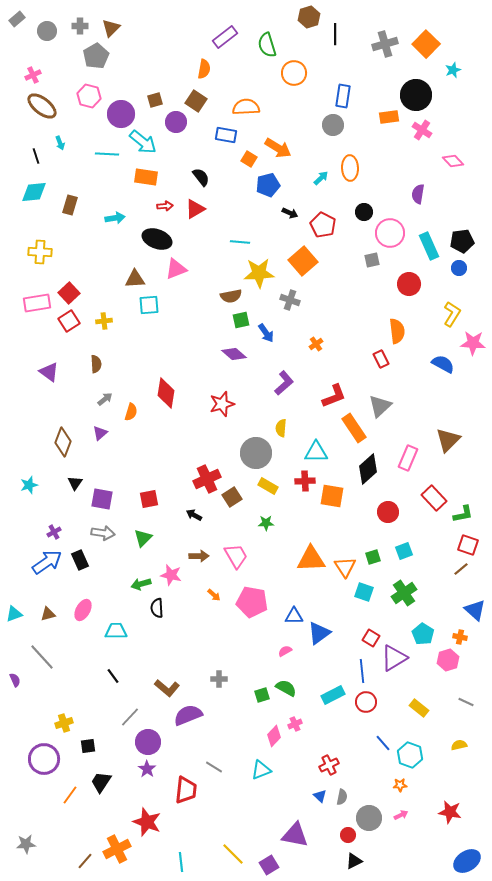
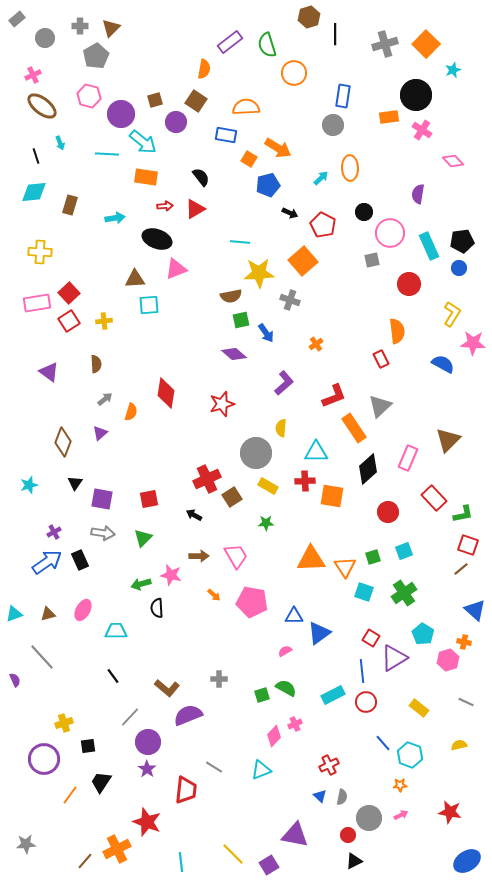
gray circle at (47, 31): moved 2 px left, 7 px down
purple rectangle at (225, 37): moved 5 px right, 5 px down
orange cross at (460, 637): moved 4 px right, 5 px down
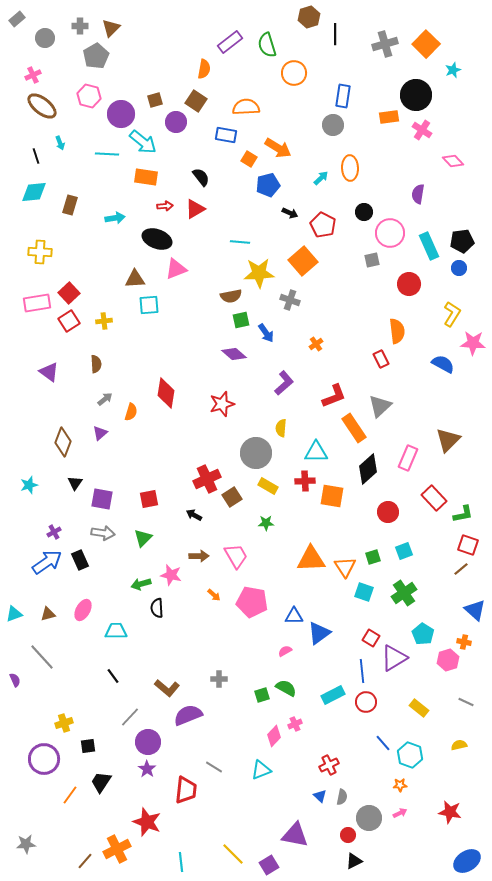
pink arrow at (401, 815): moved 1 px left, 2 px up
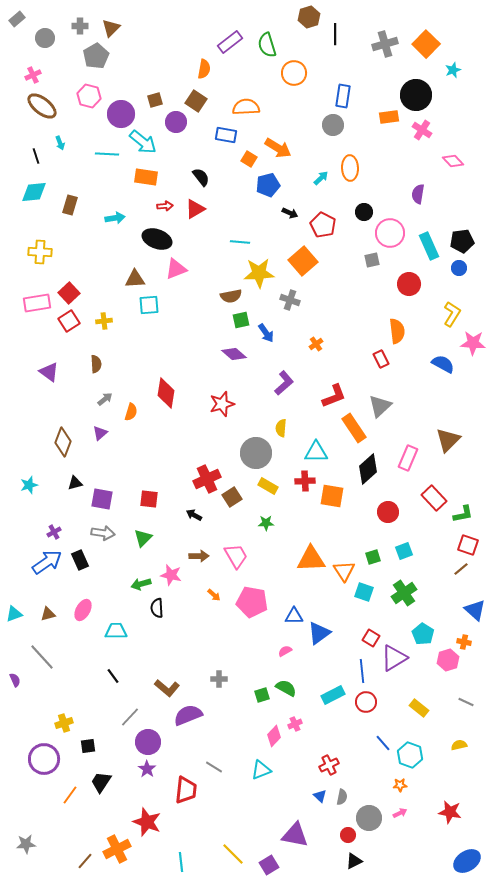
black triangle at (75, 483): rotated 42 degrees clockwise
red square at (149, 499): rotated 18 degrees clockwise
orange triangle at (345, 567): moved 1 px left, 4 px down
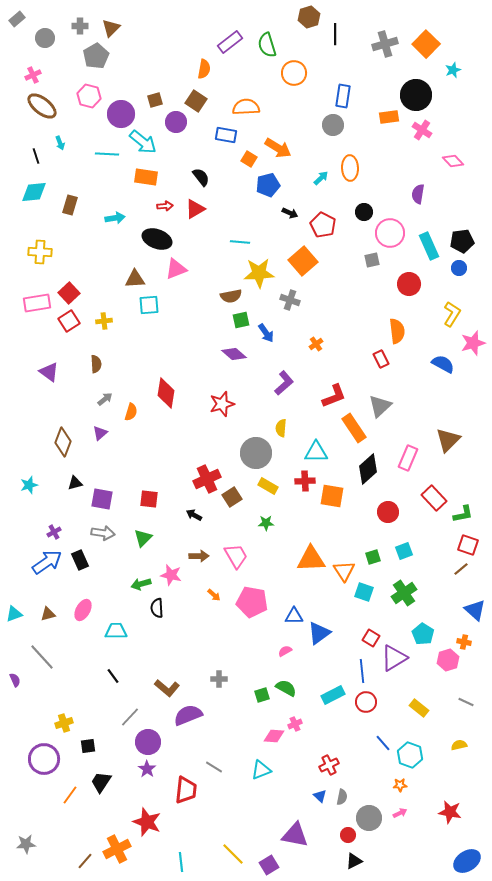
pink star at (473, 343): rotated 20 degrees counterclockwise
pink diamond at (274, 736): rotated 50 degrees clockwise
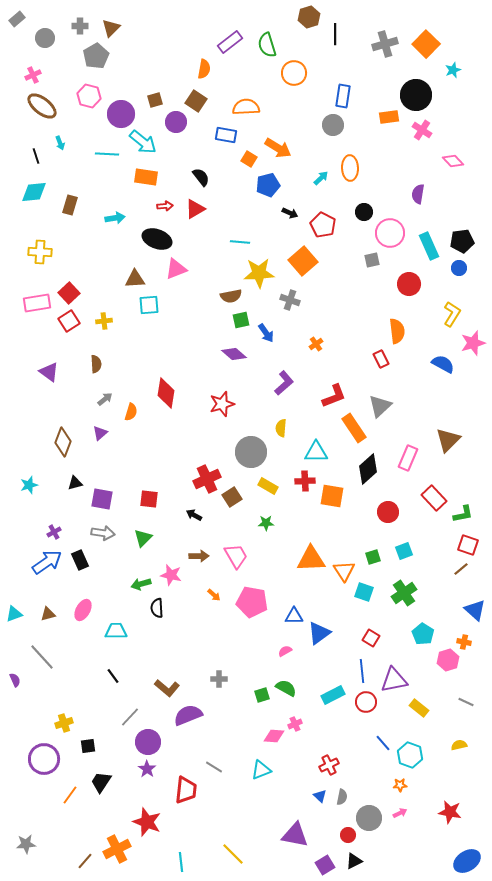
gray circle at (256, 453): moved 5 px left, 1 px up
purple triangle at (394, 658): moved 22 px down; rotated 20 degrees clockwise
purple square at (269, 865): moved 56 px right
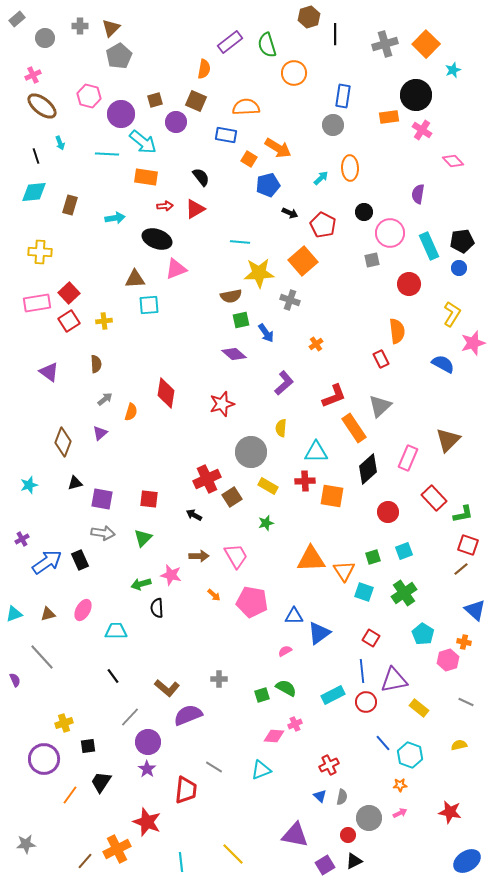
gray pentagon at (96, 56): moved 23 px right
brown square at (196, 101): rotated 10 degrees counterclockwise
green star at (266, 523): rotated 14 degrees counterclockwise
purple cross at (54, 532): moved 32 px left, 7 px down
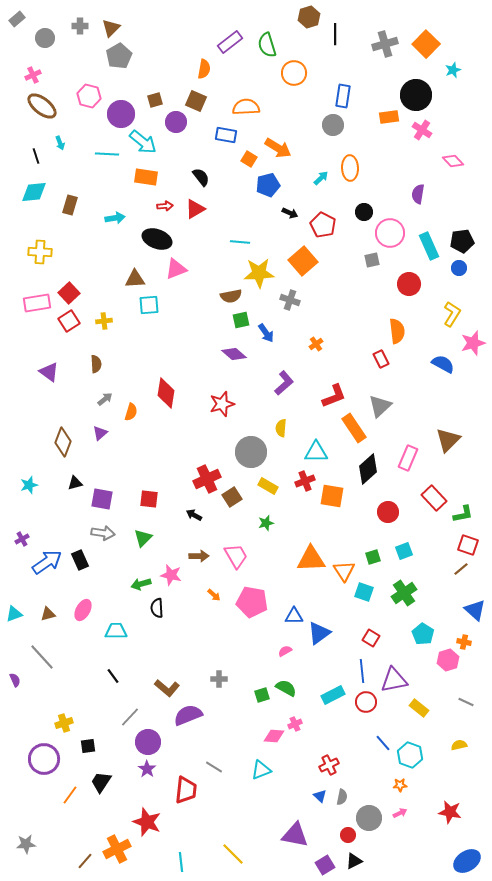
red cross at (305, 481): rotated 18 degrees counterclockwise
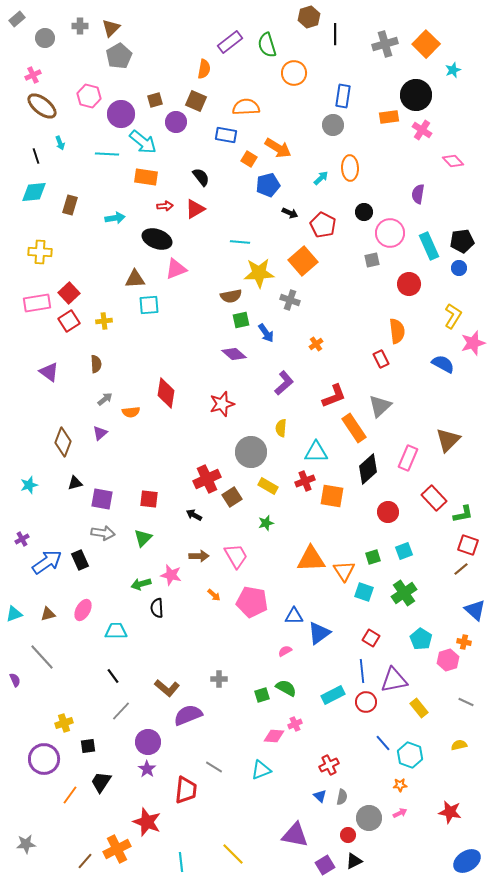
yellow L-shape at (452, 314): moved 1 px right, 2 px down
orange semicircle at (131, 412): rotated 66 degrees clockwise
cyan pentagon at (423, 634): moved 2 px left, 5 px down
yellow rectangle at (419, 708): rotated 12 degrees clockwise
gray line at (130, 717): moved 9 px left, 6 px up
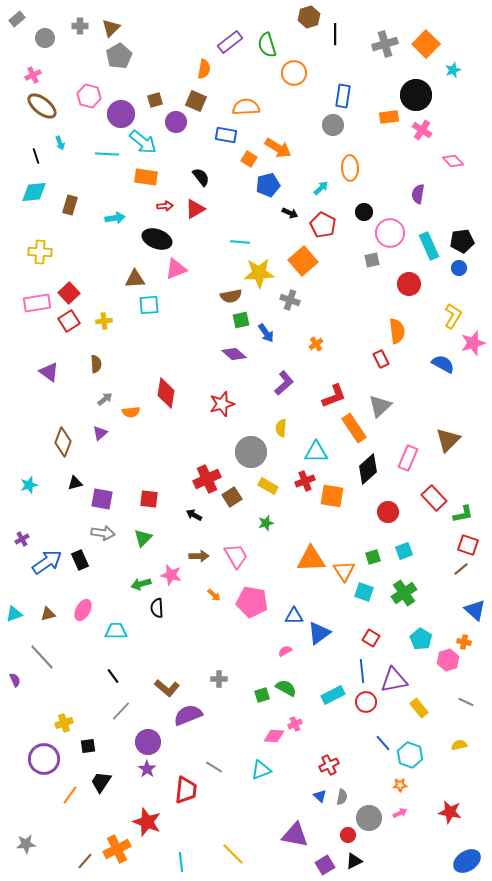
cyan arrow at (321, 178): moved 10 px down
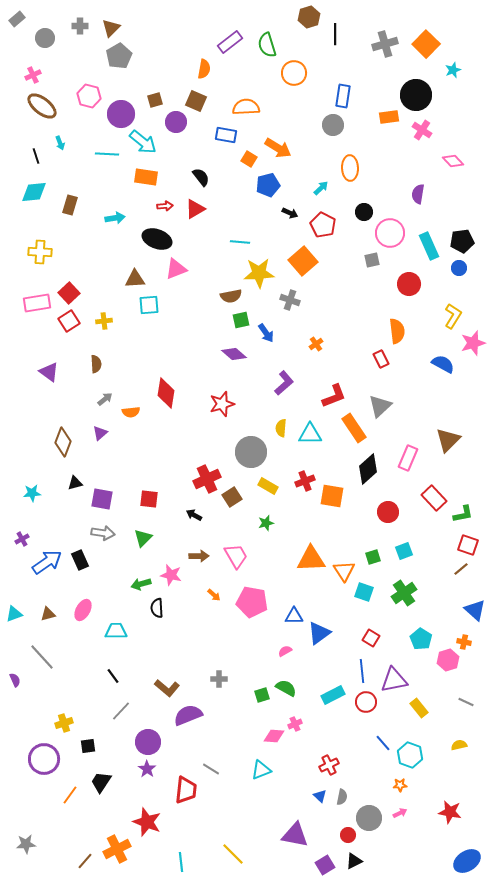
cyan triangle at (316, 452): moved 6 px left, 18 px up
cyan star at (29, 485): moved 3 px right, 8 px down; rotated 12 degrees clockwise
gray line at (214, 767): moved 3 px left, 2 px down
